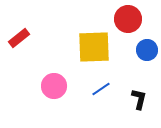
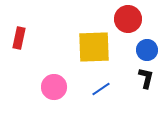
red rectangle: rotated 40 degrees counterclockwise
pink circle: moved 1 px down
black L-shape: moved 7 px right, 21 px up
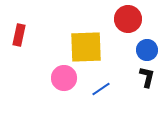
red rectangle: moved 3 px up
yellow square: moved 8 px left
black L-shape: moved 1 px right, 1 px up
pink circle: moved 10 px right, 9 px up
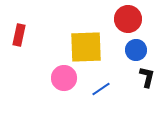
blue circle: moved 11 px left
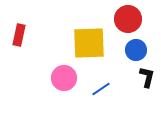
yellow square: moved 3 px right, 4 px up
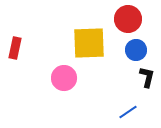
red rectangle: moved 4 px left, 13 px down
blue line: moved 27 px right, 23 px down
